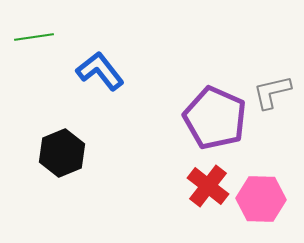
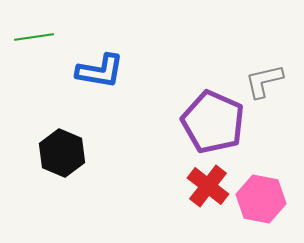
blue L-shape: rotated 138 degrees clockwise
gray L-shape: moved 8 px left, 11 px up
purple pentagon: moved 2 px left, 4 px down
black hexagon: rotated 15 degrees counterclockwise
pink hexagon: rotated 9 degrees clockwise
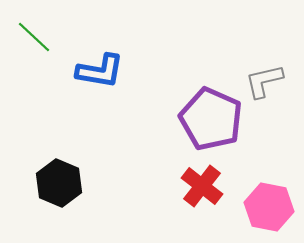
green line: rotated 51 degrees clockwise
purple pentagon: moved 2 px left, 3 px up
black hexagon: moved 3 px left, 30 px down
red cross: moved 6 px left
pink hexagon: moved 8 px right, 8 px down
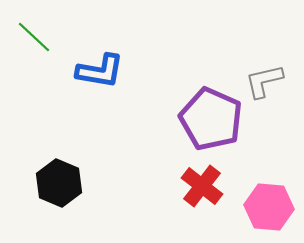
pink hexagon: rotated 6 degrees counterclockwise
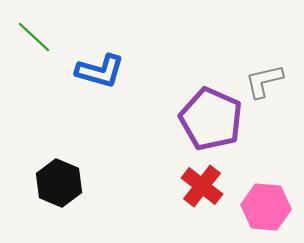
blue L-shape: rotated 6 degrees clockwise
pink hexagon: moved 3 px left
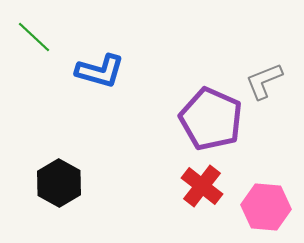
gray L-shape: rotated 9 degrees counterclockwise
black hexagon: rotated 6 degrees clockwise
